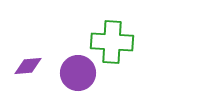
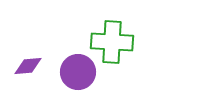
purple circle: moved 1 px up
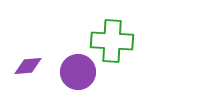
green cross: moved 1 px up
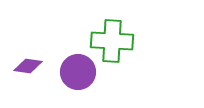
purple diamond: rotated 12 degrees clockwise
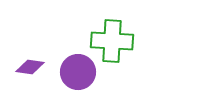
purple diamond: moved 2 px right, 1 px down
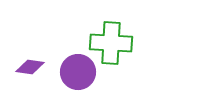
green cross: moved 1 px left, 2 px down
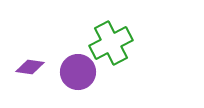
green cross: rotated 30 degrees counterclockwise
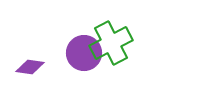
purple circle: moved 6 px right, 19 px up
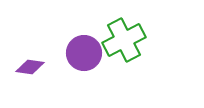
green cross: moved 13 px right, 3 px up
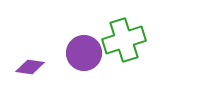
green cross: rotated 9 degrees clockwise
